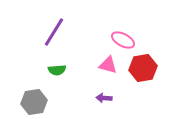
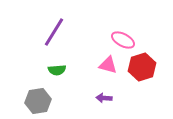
red hexagon: moved 1 px left, 1 px up; rotated 8 degrees counterclockwise
gray hexagon: moved 4 px right, 1 px up
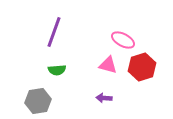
purple line: rotated 12 degrees counterclockwise
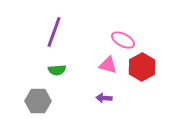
red hexagon: rotated 12 degrees counterclockwise
gray hexagon: rotated 10 degrees clockwise
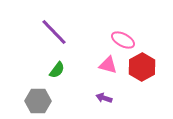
purple line: rotated 64 degrees counterclockwise
green semicircle: rotated 48 degrees counterclockwise
purple arrow: rotated 14 degrees clockwise
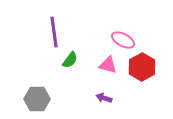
purple line: rotated 36 degrees clockwise
green semicircle: moved 13 px right, 10 px up
gray hexagon: moved 1 px left, 2 px up
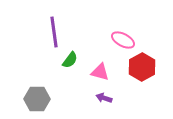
pink triangle: moved 8 px left, 7 px down
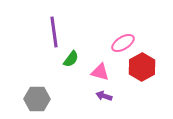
pink ellipse: moved 3 px down; rotated 60 degrees counterclockwise
green semicircle: moved 1 px right, 1 px up
purple arrow: moved 2 px up
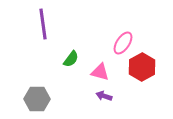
purple line: moved 11 px left, 8 px up
pink ellipse: rotated 25 degrees counterclockwise
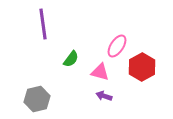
pink ellipse: moved 6 px left, 3 px down
gray hexagon: rotated 15 degrees counterclockwise
